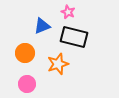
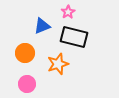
pink star: rotated 16 degrees clockwise
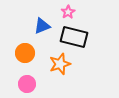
orange star: moved 2 px right
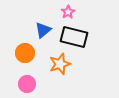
blue triangle: moved 1 px right, 4 px down; rotated 18 degrees counterclockwise
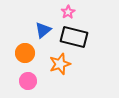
pink circle: moved 1 px right, 3 px up
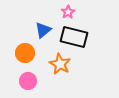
orange star: rotated 25 degrees counterclockwise
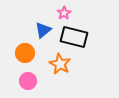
pink star: moved 4 px left, 1 px down
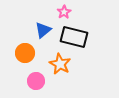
pink star: moved 1 px up
pink circle: moved 8 px right
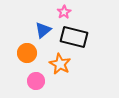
orange circle: moved 2 px right
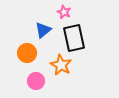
pink star: rotated 16 degrees counterclockwise
black rectangle: moved 1 px down; rotated 64 degrees clockwise
orange star: moved 1 px right, 1 px down
